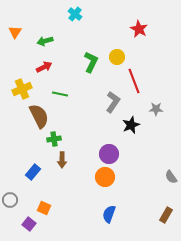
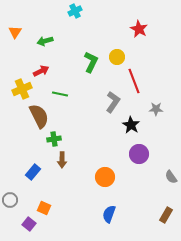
cyan cross: moved 3 px up; rotated 24 degrees clockwise
red arrow: moved 3 px left, 4 px down
black star: rotated 18 degrees counterclockwise
purple circle: moved 30 px right
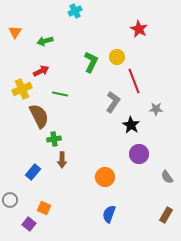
gray semicircle: moved 4 px left
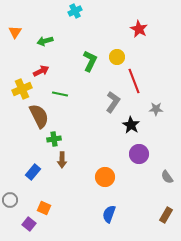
green L-shape: moved 1 px left, 1 px up
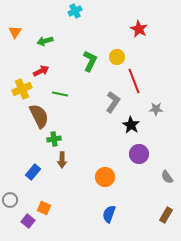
purple square: moved 1 px left, 3 px up
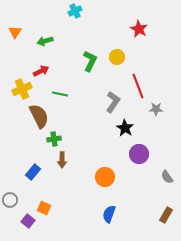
red line: moved 4 px right, 5 px down
black star: moved 6 px left, 3 px down
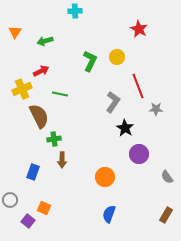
cyan cross: rotated 24 degrees clockwise
blue rectangle: rotated 21 degrees counterclockwise
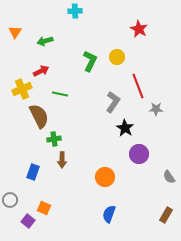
gray semicircle: moved 2 px right
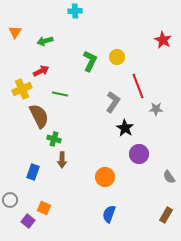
red star: moved 24 px right, 11 px down
green cross: rotated 24 degrees clockwise
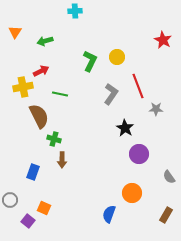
yellow cross: moved 1 px right, 2 px up; rotated 12 degrees clockwise
gray L-shape: moved 2 px left, 8 px up
orange circle: moved 27 px right, 16 px down
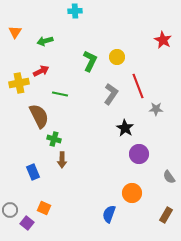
yellow cross: moved 4 px left, 4 px up
blue rectangle: rotated 42 degrees counterclockwise
gray circle: moved 10 px down
purple square: moved 1 px left, 2 px down
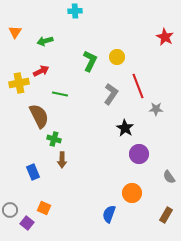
red star: moved 2 px right, 3 px up
